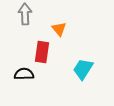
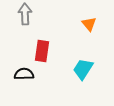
orange triangle: moved 30 px right, 5 px up
red rectangle: moved 1 px up
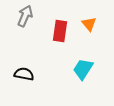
gray arrow: moved 2 px down; rotated 25 degrees clockwise
red rectangle: moved 18 px right, 20 px up
black semicircle: rotated 12 degrees clockwise
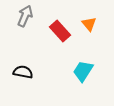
red rectangle: rotated 50 degrees counterclockwise
cyan trapezoid: moved 2 px down
black semicircle: moved 1 px left, 2 px up
